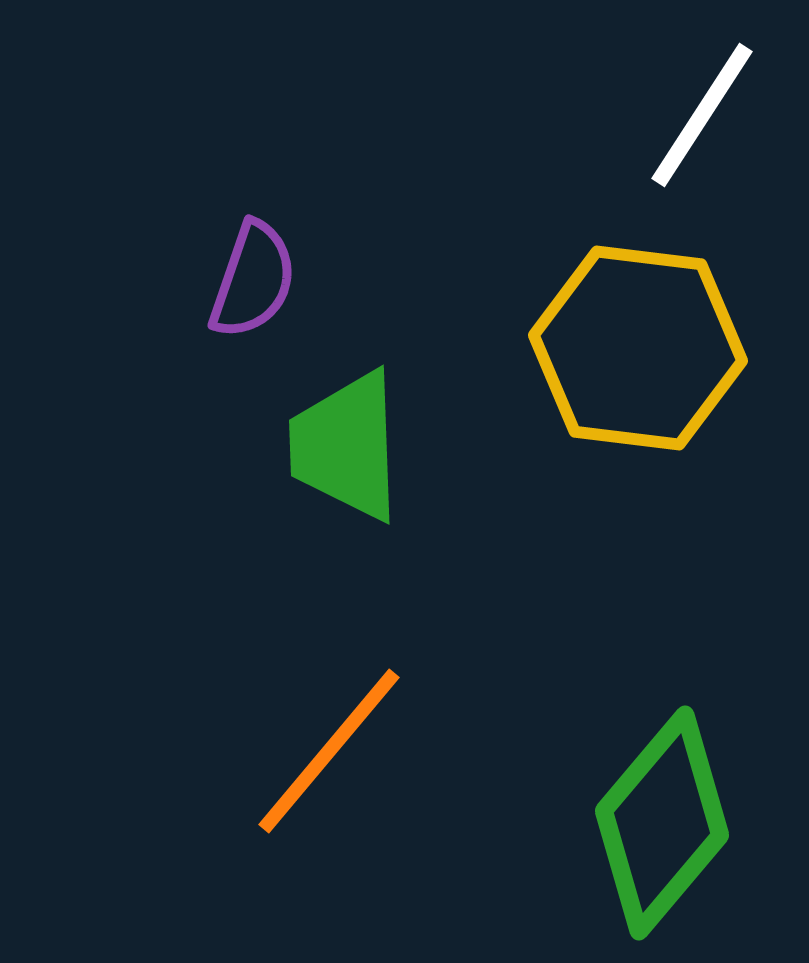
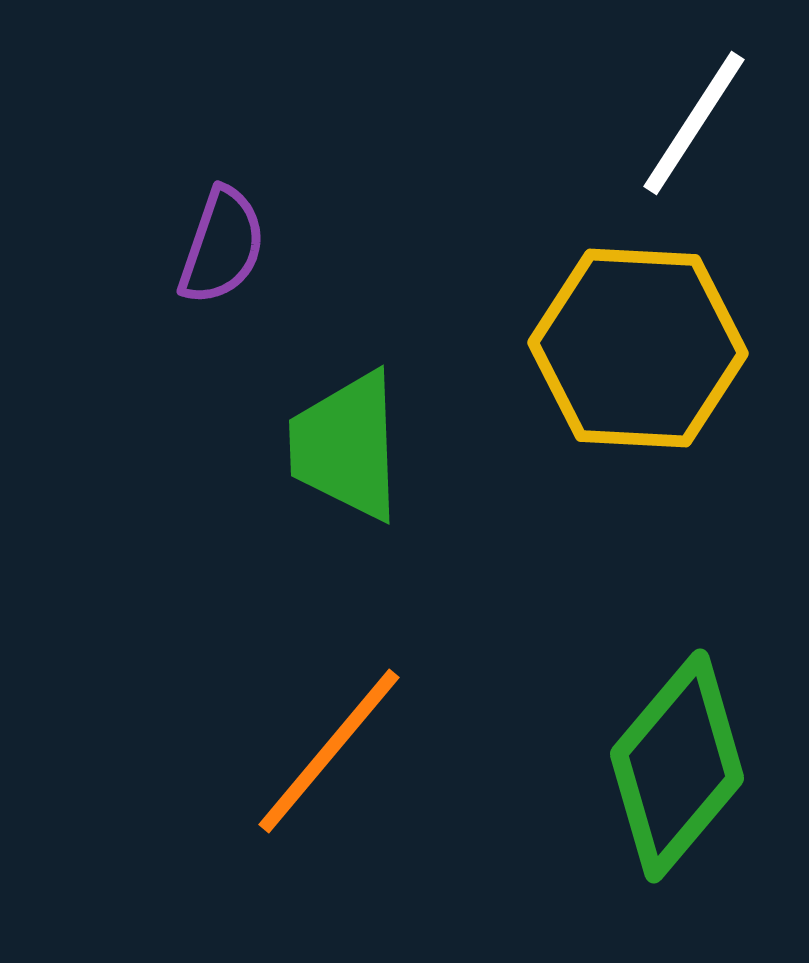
white line: moved 8 px left, 8 px down
purple semicircle: moved 31 px left, 34 px up
yellow hexagon: rotated 4 degrees counterclockwise
green diamond: moved 15 px right, 57 px up
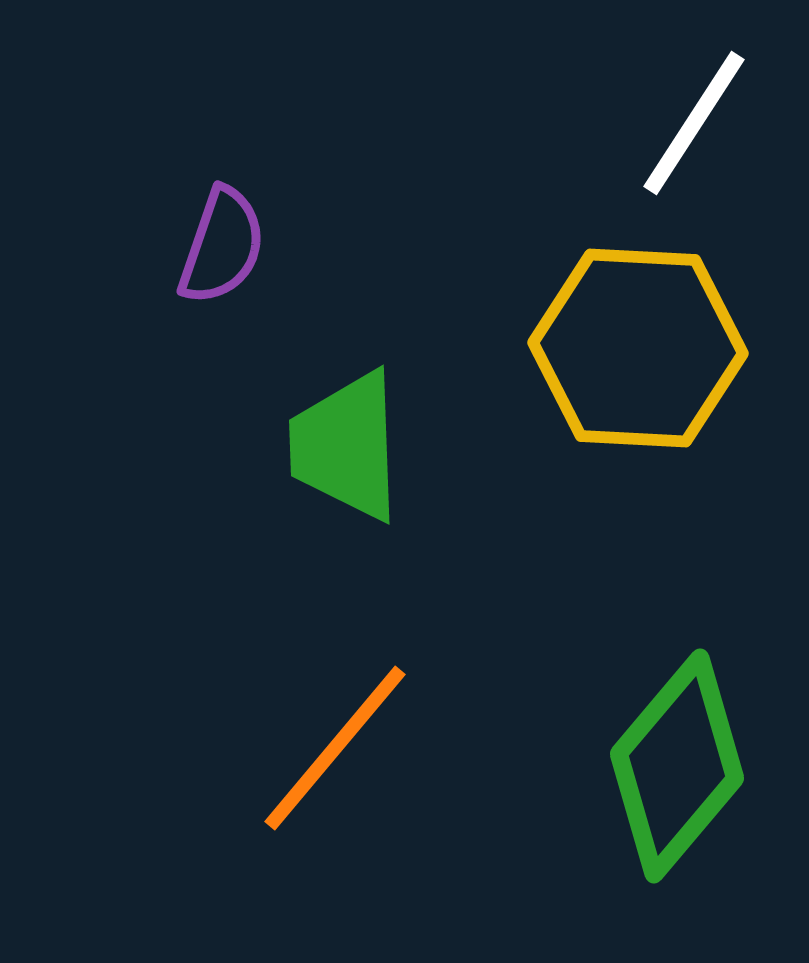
orange line: moved 6 px right, 3 px up
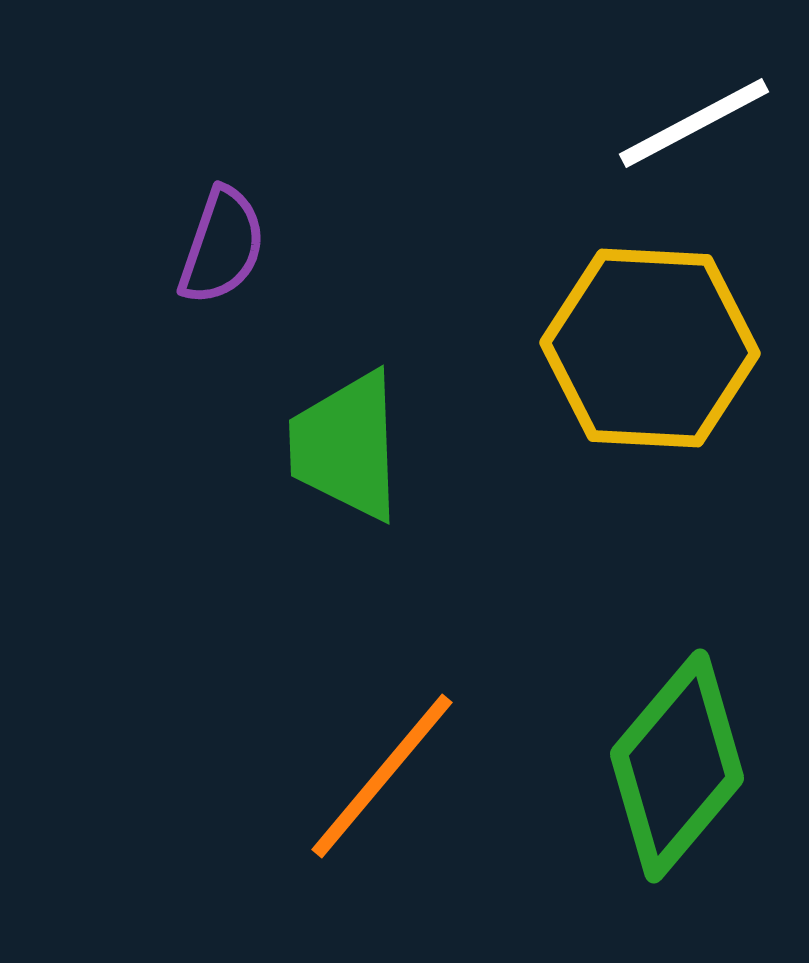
white line: rotated 29 degrees clockwise
yellow hexagon: moved 12 px right
orange line: moved 47 px right, 28 px down
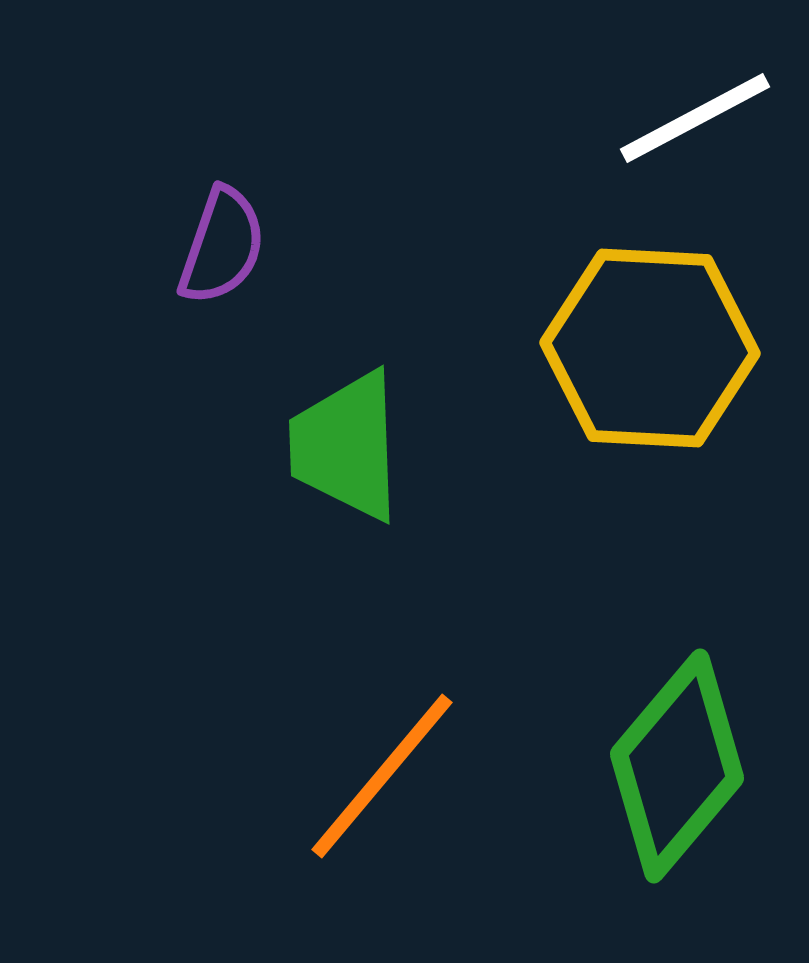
white line: moved 1 px right, 5 px up
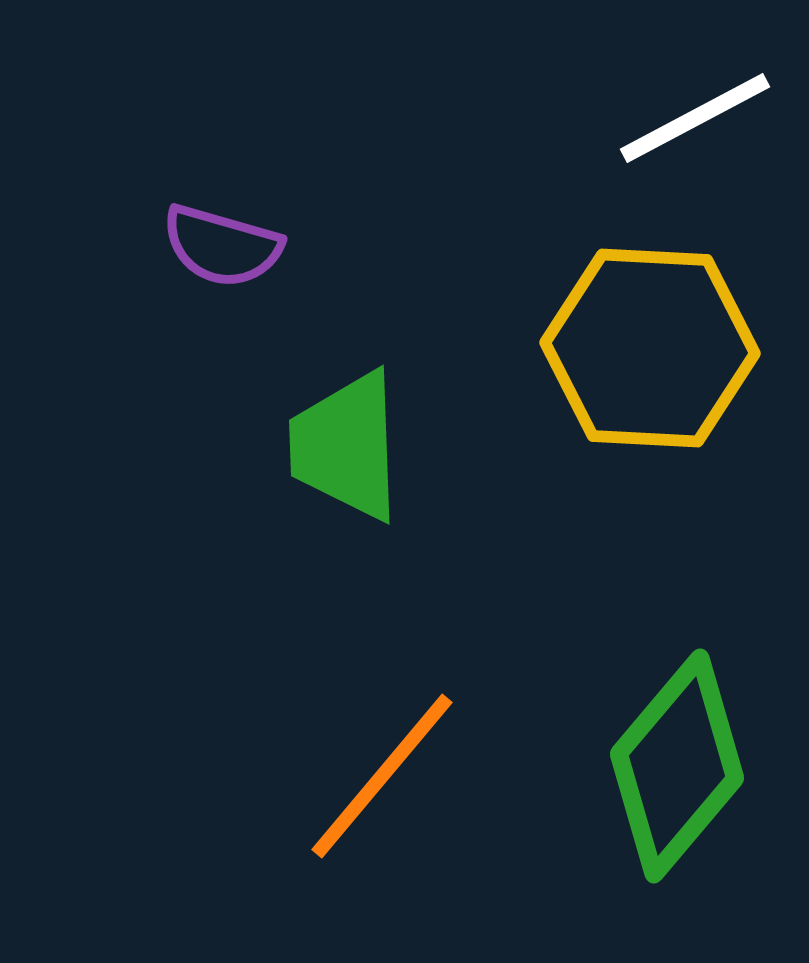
purple semicircle: rotated 87 degrees clockwise
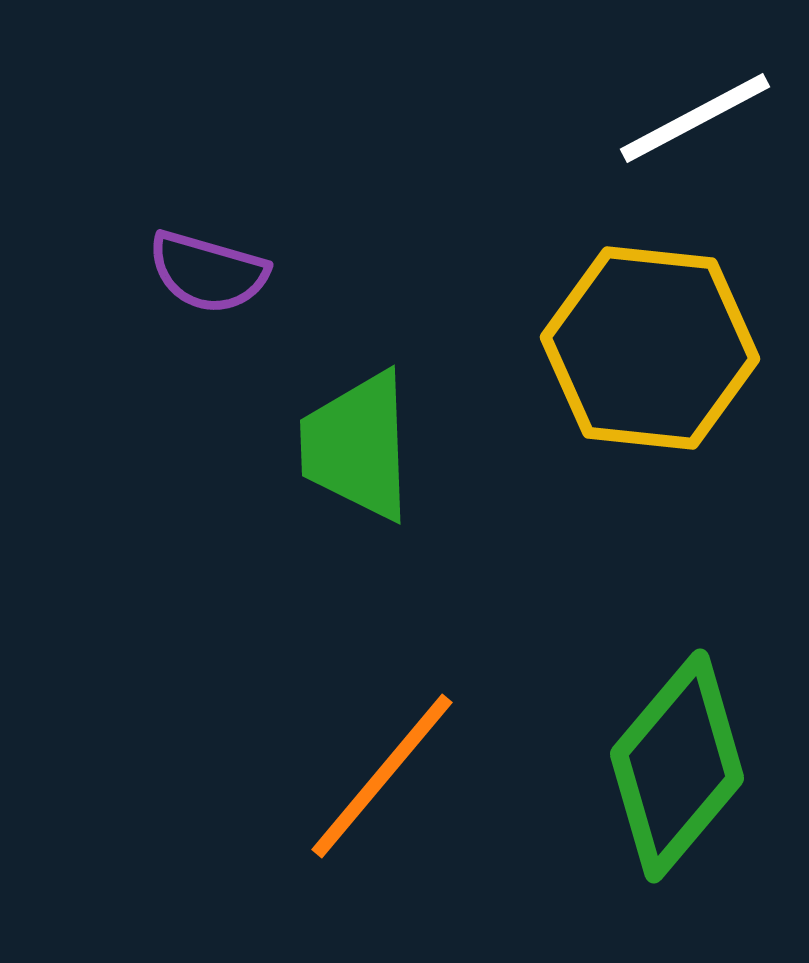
purple semicircle: moved 14 px left, 26 px down
yellow hexagon: rotated 3 degrees clockwise
green trapezoid: moved 11 px right
